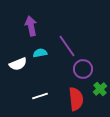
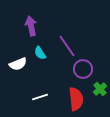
cyan semicircle: rotated 112 degrees counterclockwise
white line: moved 1 px down
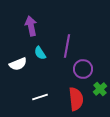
purple line: rotated 45 degrees clockwise
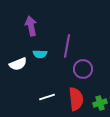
cyan semicircle: moved 1 px down; rotated 56 degrees counterclockwise
green cross: moved 14 px down; rotated 24 degrees clockwise
white line: moved 7 px right
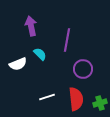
purple line: moved 6 px up
cyan semicircle: rotated 136 degrees counterclockwise
